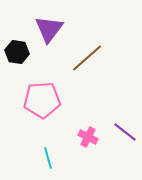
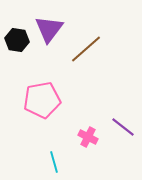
black hexagon: moved 12 px up
brown line: moved 1 px left, 9 px up
pink pentagon: rotated 6 degrees counterclockwise
purple line: moved 2 px left, 5 px up
cyan line: moved 6 px right, 4 px down
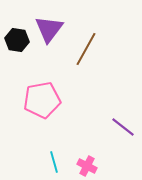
brown line: rotated 20 degrees counterclockwise
pink cross: moved 1 px left, 29 px down
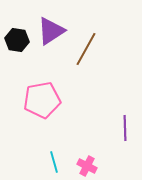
purple triangle: moved 2 px right, 2 px down; rotated 20 degrees clockwise
purple line: moved 2 px right, 1 px down; rotated 50 degrees clockwise
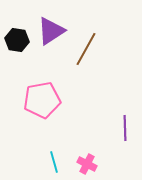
pink cross: moved 2 px up
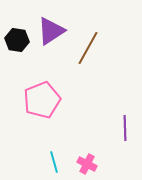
brown line: moved 2 px right, 1 px up
pink pentagon: rotated 12 degrees counterclockwise
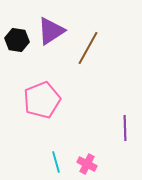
cyan line: moved 2 px right
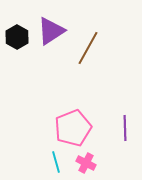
black hexagon: moved 3 px up; rotated 20 degrees clockwise
pink pentagon: moved 31 px right, 28 px down
pink cross: moved 1 px left, 1 px up
